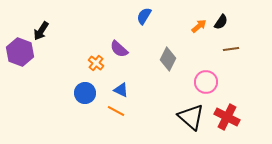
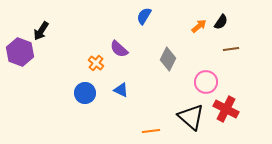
orange line: moved 35 px right, 20 px down; rotated 36 degrees counterclockwise
red cross: moved 1 px left, 8 px up
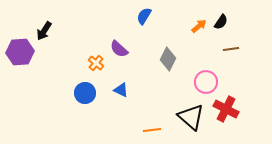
black arrow: moved 3 px right
purple hexagon: rotated 24 degrees counterclockwise
orange line: moved 1 px right, 1 px up
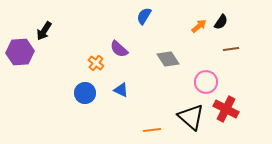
gray diamond: rotated 60 degrees counterclockwise
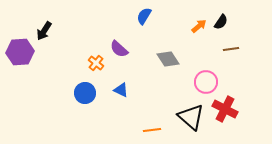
red cross: moved 1 px left
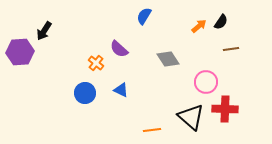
red cross: rotated 25 degrees counterclockwise
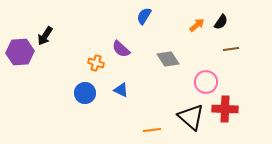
orange arrow: moved 2 px left, 1 px up
black arrow: moved 1 px right, 5 px down
purple semicircle: moved 2 px right
orange cross: rotated 21 degrees counterclockwise
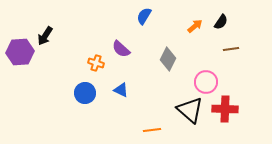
orange arrow: moved 2 px left, 1 px down
gray diamond: rotated 60 degrees clockwise
black triangle: moved 1 px left, 7 px up
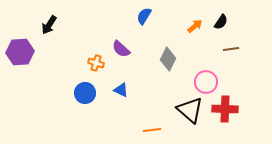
black arrow: moved 4 px right, 11 px up
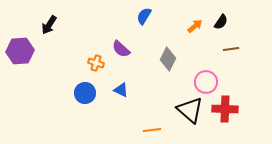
purple hexagon: moved 1 px up
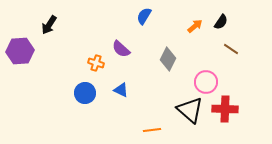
brown line: rotated 42 degrees clockwise
